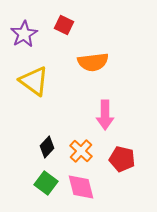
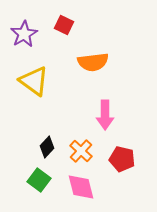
green square: moved 7 px left, 3 px up
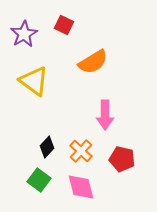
orange semicircle: rotated 24 degrees counterclockwise
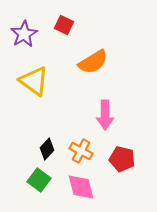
black diamond: moved 2 px down
orange cross: rotated 15 degrees counterclockwise
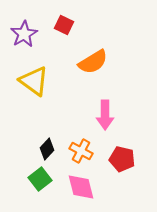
green square: moved 1 px right, 1 px up; rotated 15 degrees clockwise
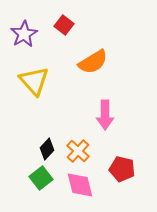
red square: rotated 12 degrees clockwise
yellow triangle: rotated 12 degrees clockwise
orange cross: moved 3 px left; rotated 15 degrees clockwise
red pentagon: moved 10 px down
green square: moved 1 px right, 1 px up
pink diamond: moved 1 px left, 2 px up
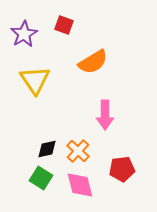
red square: rotated 18 degrees counterclockwise
yellow triangle: moved 1 px right, 1 px up; rotated 8 degrees clockwise
black diamond: rotated 35 degrees clockwise
red pentagon: rotated 20 degrees counterclockwise
green square: rotated 20 degrees counterclockwise
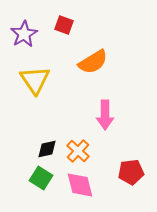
red pentagon: moved 9 px right, 3 px down
